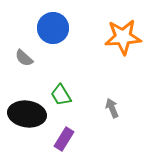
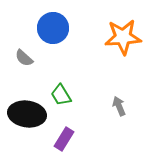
gray arrow: moved 7 px right, 2 px up
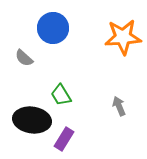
black ellipse: moved 5 px right, 6 px down
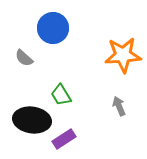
orange star: moved 18 px down
purple rectangle: rotated 25 degrees clockwise
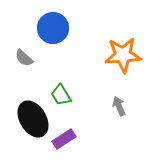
black ellipse: moved 1 px right, 1 px up; rotated 51 degrees clockwise
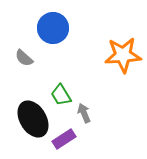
gray arrow: moved 35 px left, 7 px down
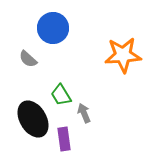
gray semicircle: moved 4 px right, 1 px down
purple rectangle: rotated 65 degrees counterclockwise
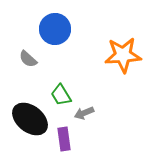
blue circle: moved 2 px right, 1 px down
gray arrow: rotated 90 degrees counterclockwise
black ellipse: moved 3 px left; rotated 21 degrees counterclockwise
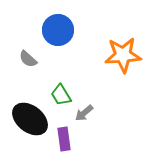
blue circle: moved 3 px right, 1 px down
gray arrow: rotated 18 degrees counterclockwise
